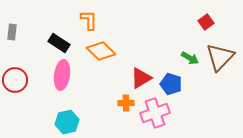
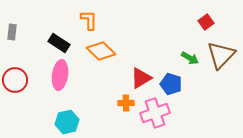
brown triangle: moved 1 px right, 2 px up
pink ellipse: moved 2 px left
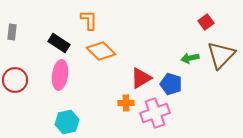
green arrow: rotated 138 degrees clockwise
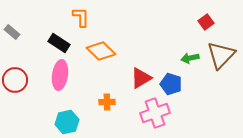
orange L-shape: moved 8 px left, 3 px up
gray rectangle: rotated 56 degrees counterclockwise
orange cross: moved 19 px left, 1 px up
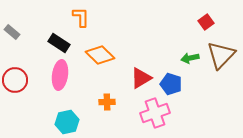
orange diamond: moved 1 px left, 4 px down
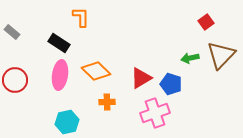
orange diamond: moved 4 px left, 16 px down
